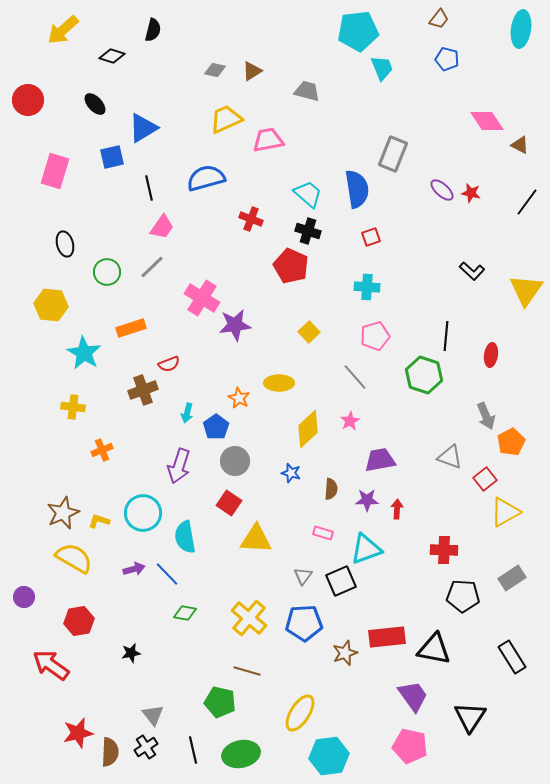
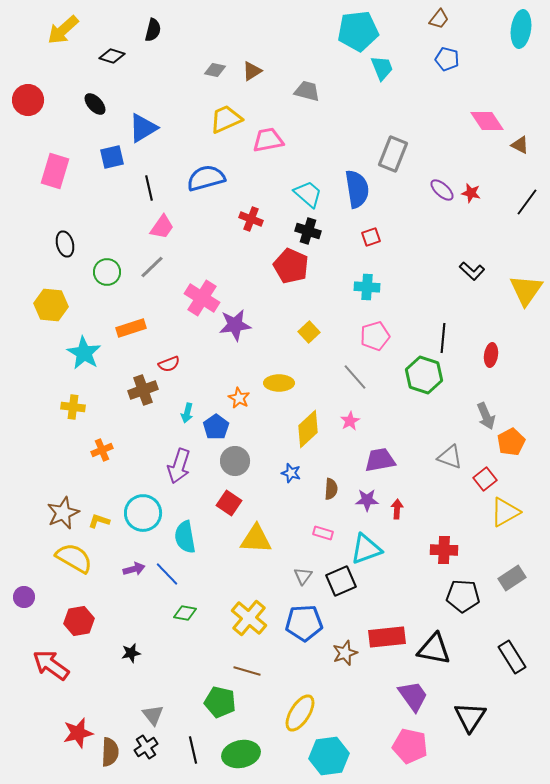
black line at (446, 336): moved 3 px left, 2 px down
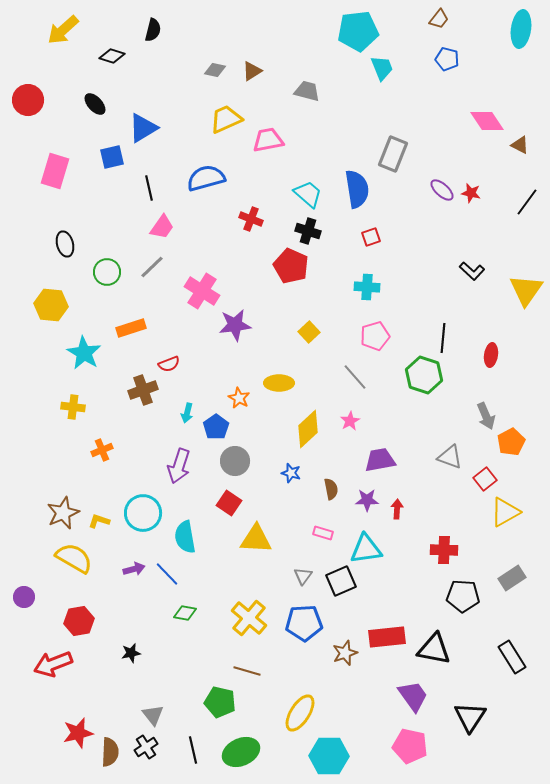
pink cross at (202, 298): moved 7 px up
brown semicircle at (331, 489): rotated 15 degrees counterclockwise
cyan triangle at (366, 549): rotated 12 degrees clockwise
red arrow at (51, 665): moved 2 px right, 1 px up; rotated 57 degrees counterclockwise
green ellipse at (241, 754): moved 2 px up; rotated 12 degrees counterclockwise
cyan hexagon at (329, 756): rotated 9 degrees clockwise
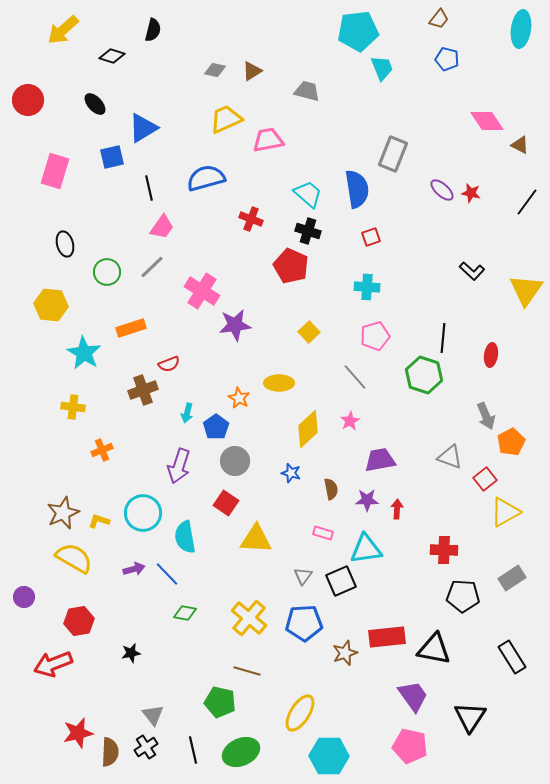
red square at (229, 503): moved 3 px left
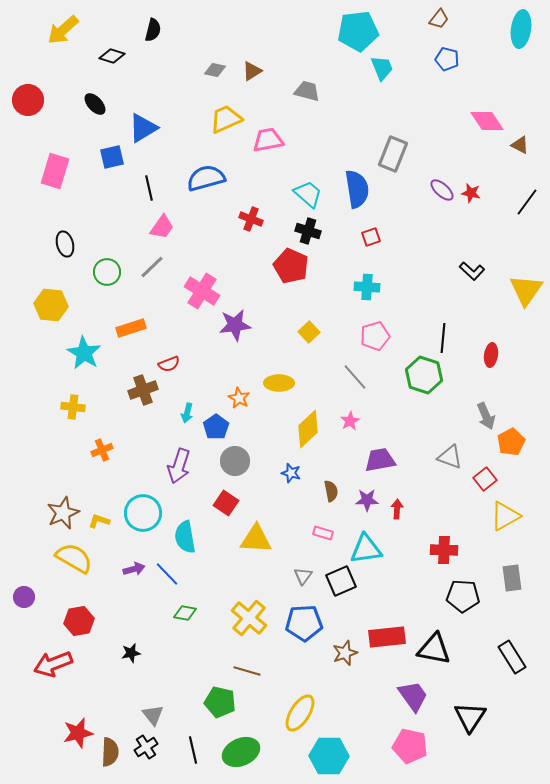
brown semicircle at (331, 489): moved 2 px down
yellow triangle at (505, 512): moved 4 px down
gray rectangle at (512, 578): rotated 64 degrees counterclockwise
